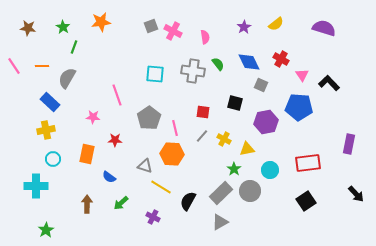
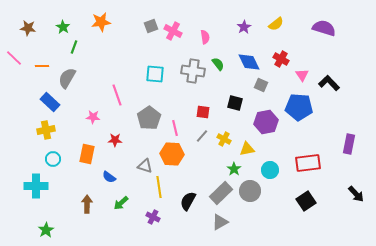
pink line at (14, 66): moved 8 px up; rotated 12 degrees counterclockwise
yellow line at (161, 187): moved 2 px left; rotated 50 degrees clockwise
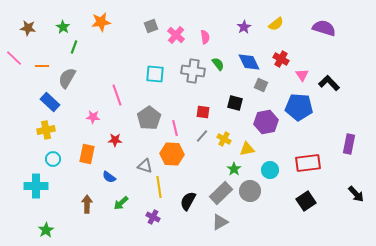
pink cross at (173, 31): moved 3 px right, 4 px down; rotated 12 degrees clockwise
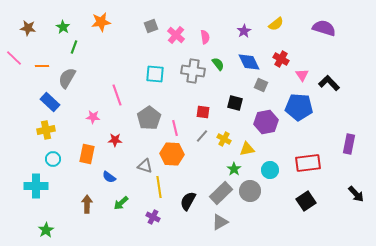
purple star at (244, 27): moved 4 px down
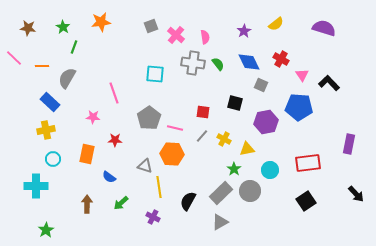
gray cross at (193, 71): moved 8 px up
pink line at (117, 95): moved 3 px left, 2 px up
pink line at (175, 128): rotated 63 degrees counterclockwise
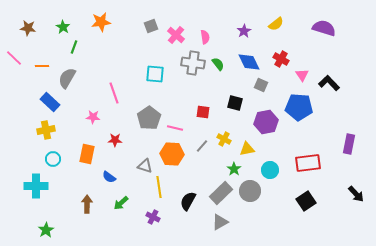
gray line at (202, 136): moved 10 px down
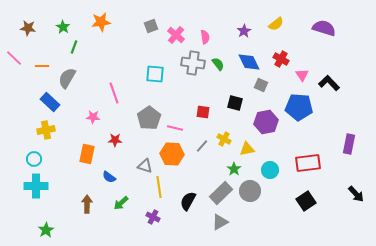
cyan circle at (53, 159): moved 19 px left
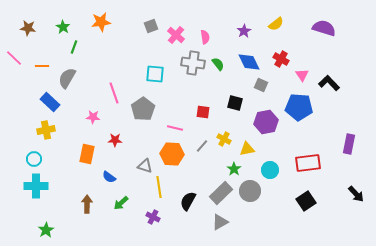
gray pentagon at (149, 118): moved 6 px left, 9 px up
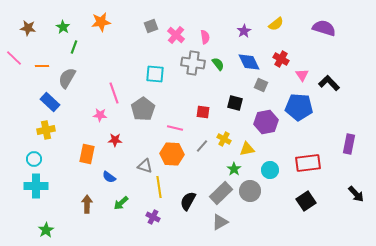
pink star at (93, 117): moved 7 px right, 2 px up
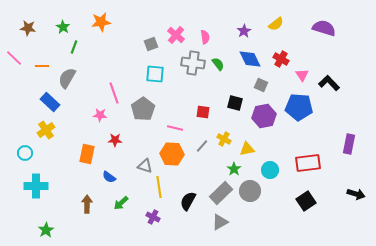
gray square at (151, 26): moved 18 px down
blue diamond at (249, 62): moved 1 px right, 3 px up
purple hexagon at (266, 122): moved 2 px left, 6 px up
yellow cross at (46, 130): rotated 24 degrees counterclockwise
cyan circle at (34, 159): moved 9 px left, 6 px up
black arrow at (356, 194): rotated 30 degrees counterclockwise
